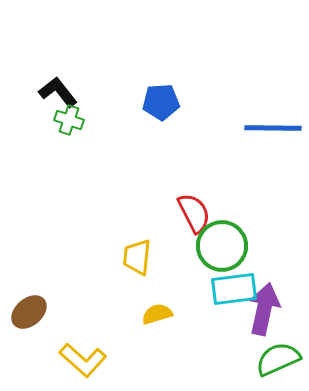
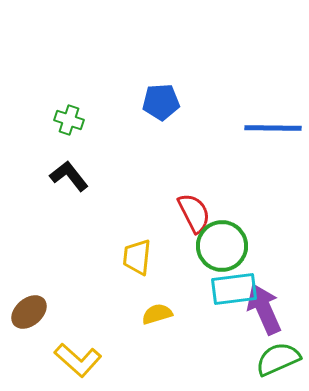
black L-shape: moved 11 px right, 84 px down
purple arrow: rotated 36 degrees counterclockwise
yellow L-shape: moved 5 px left
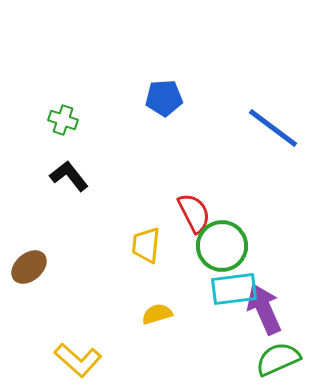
blue pentagon: moved 3 px right, 4 px up
green cross: moved 6 px left
blue line: rotated 36 degrees clockwise
yellow trapezoid: moved 9 px right, 12 px up
brown ellipse: moved 45 px up
